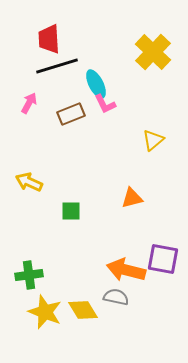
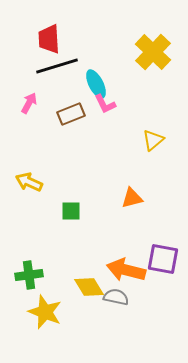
yellow diamond: moved 6 px right, 23 px up
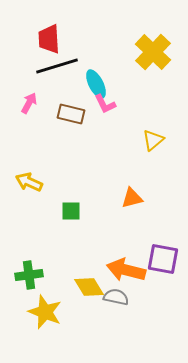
brown rectangle: rotated 36 degrees clockwise
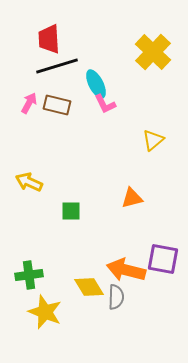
brown rectangle: moved 14 px left, 9 px up
gray semicircle: rotated 80 degrees clockwise
